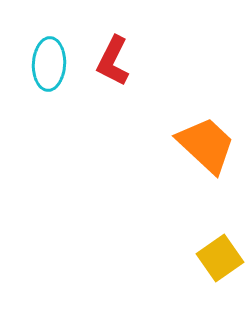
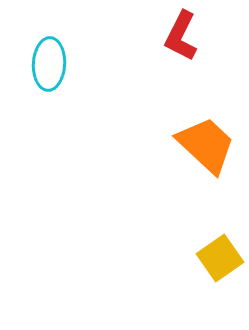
red L-shape: moved 68 px right, 25 px up
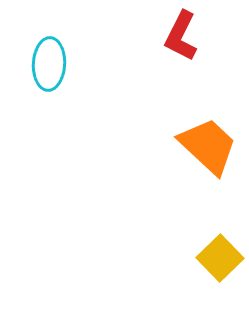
orange trapezoid: moved 2 px right, 1 px down
yellow square: rotated 9 degrees counterclockwise
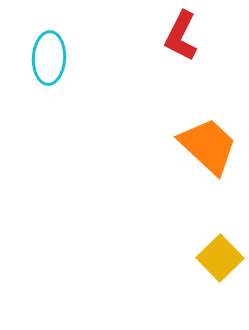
cyan ellipse: moved 6 px up
